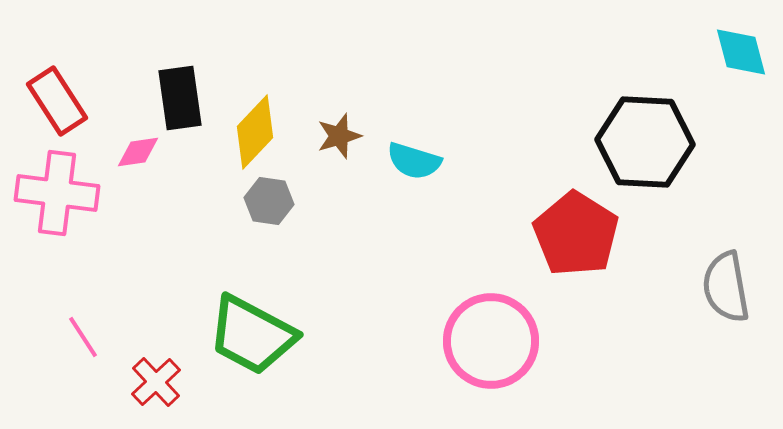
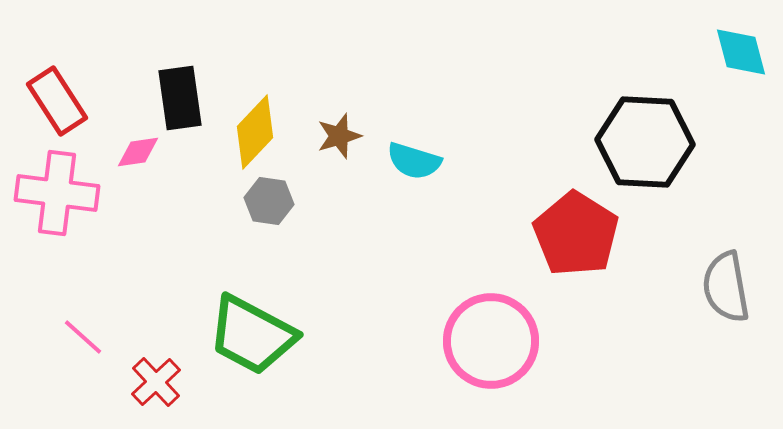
pink line: rotated 15 degrees counterclockwise
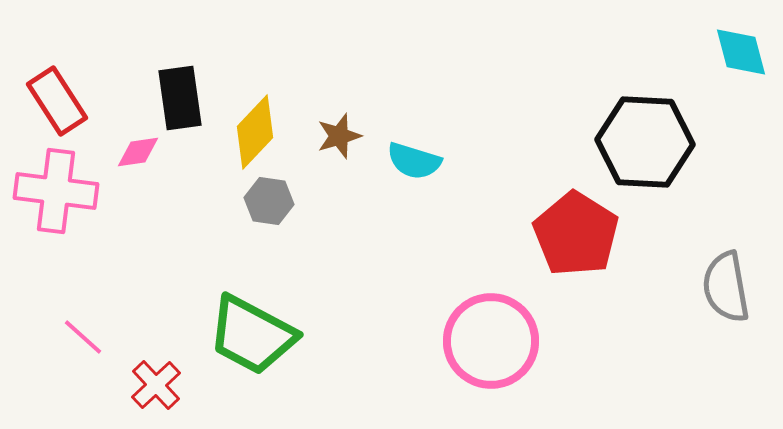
pink cross: moved 1 px left, 2 px up
red cross: moved 3 px down
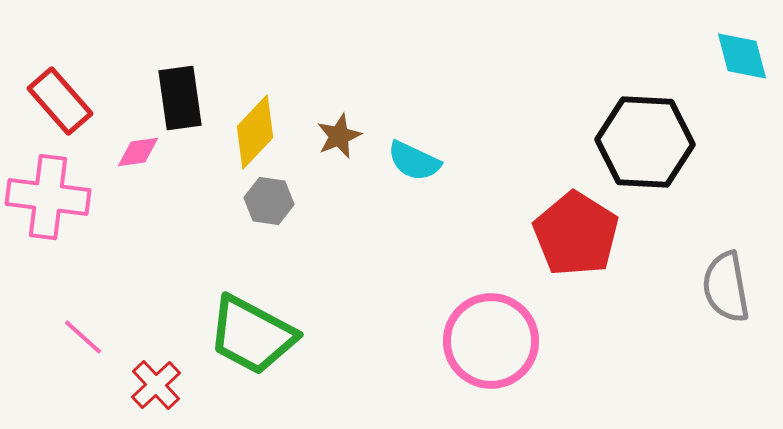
cyan diamond: moved 1 px right, 4 px down
red rectangle: moved 3 px right; rotated 8 degrees counterclockwise
brown star: rotated 6 degrees counterclockwise
cyan semicircle: rotated 8 degrees clockwise
pink cross: moved 8 px left, 6 px down
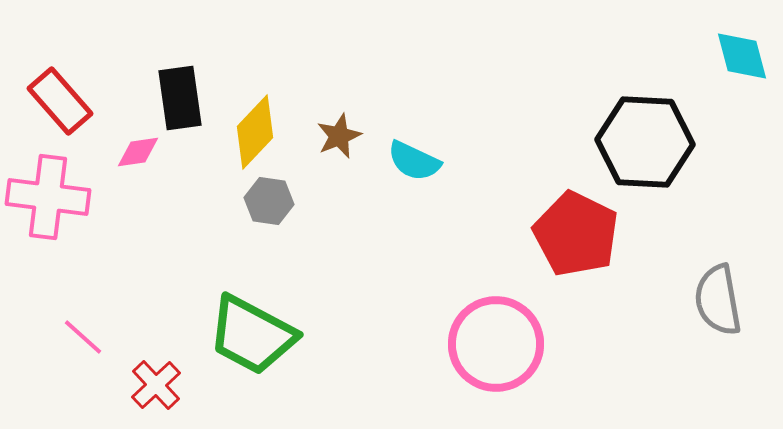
red pentagon: rotated 6 degrees counterclockwise
gray semicircle: moved 8 px left, 13 px down
pink circle: moved 5 px right, 3 px down
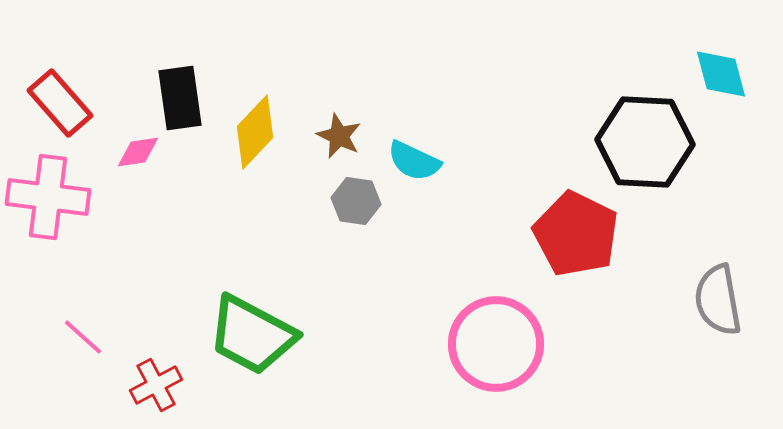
cyan diamond: moved 21 px left, 18 px down
red rectangle: moved 2 px down
brown star: rotated 24 degrees counterclockwise
gray hexagon: moved 87 px right
red cross: rotated 15 degrees clockwise
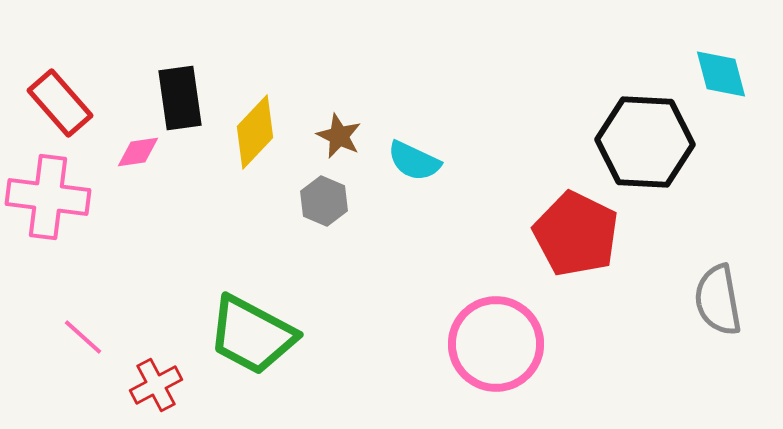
gray hexagon: moved 32 px left; rotated 15 degrees clockwise
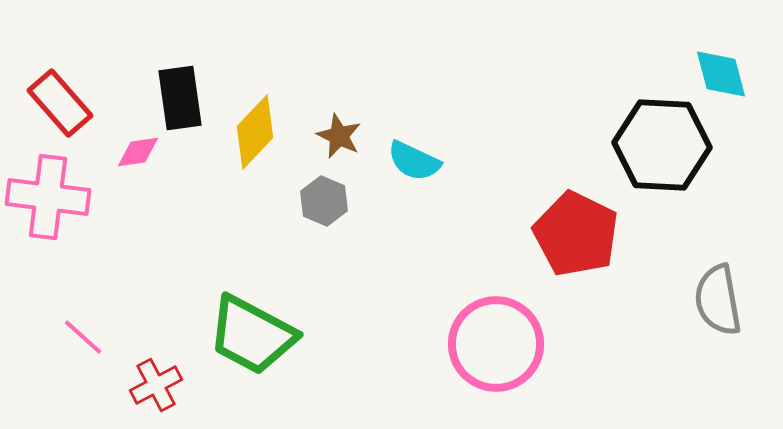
black hexagon: moved 17 px right, 3 px down
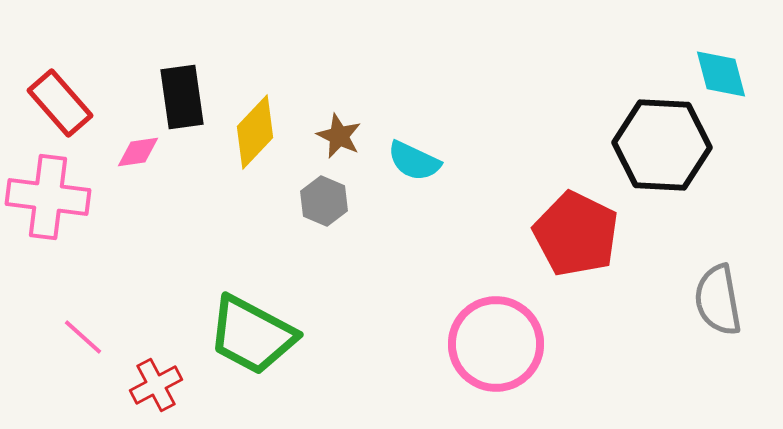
black rectangle: moved 2 px right, 1 px up
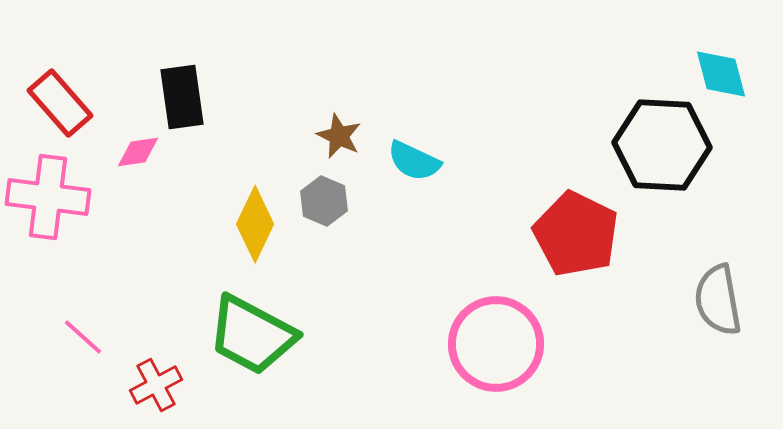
yellow diamond: moved 92 px down; rotated 18 degrees counterclockwise
